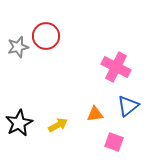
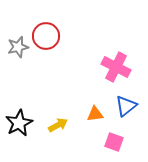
blue triangle: moved 2 px left
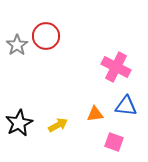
gray star: moved 1 px left, 2 px up; rotated 20 degrees counterclockwise
blue triangle: rotated 45 degrees clockwise
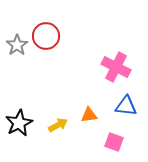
orange triangle: moved 6 px left, 1 px down
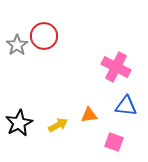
red circle: moved 2 px left
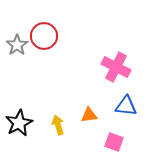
yellow arrow: rotated 78 degrees counterclockwise
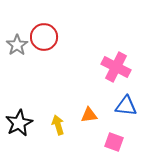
red circle: moved 1 px down
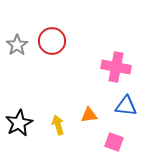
red circle: moved 8 px right, 4 px down
pink cross: rotated 16 degrees counterclockwise
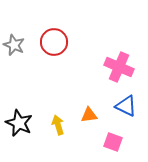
red circle: moved 2 px right, 1 px down
gray star: moved 3 px left; rotated 15 degrees counterclockwise
pink cross: moved 3 px right; rotated 12 degrees clockwise
blue triangle: rotated 20 degrees clockwise
black star: rotated 20 degrees counterclockwise
pink square: moved 1 px left
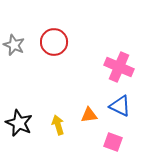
blue triangle: moved 6 px left
